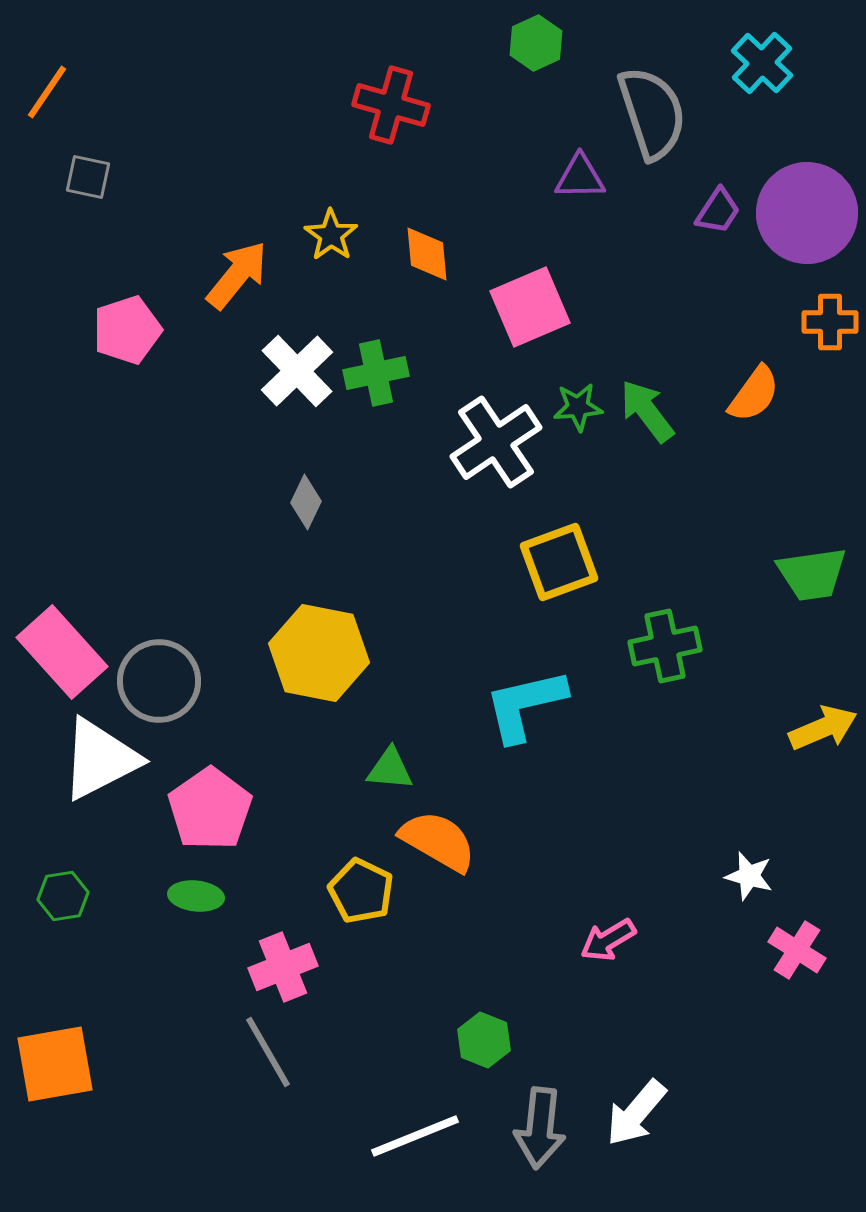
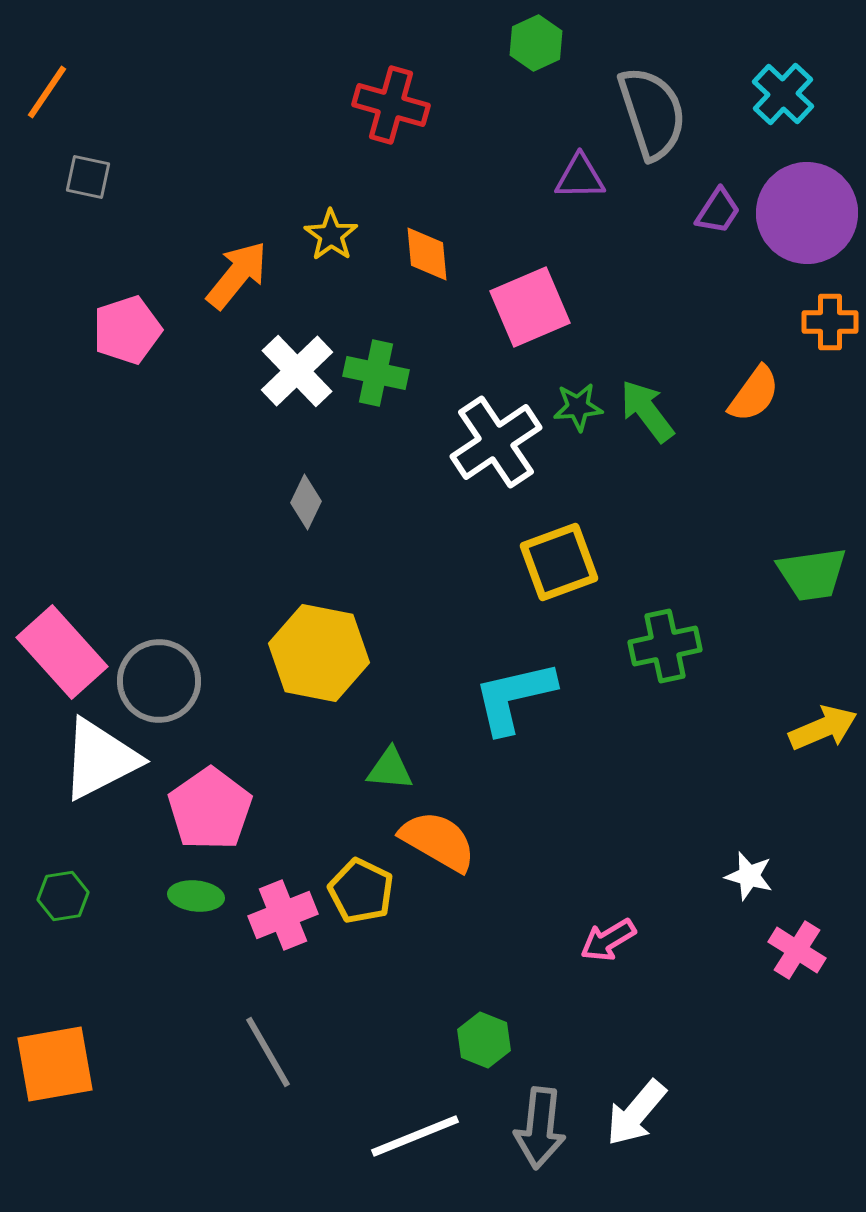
cyan cross at (762, 63): moved 21 px right, 31 px down
green cross at (376, 373): rotated 24 degrees clockwise
cyan L-shape at (525, 705): moved 11 px left, 8 px up
pink cross at (283, 967): moved 52 px up
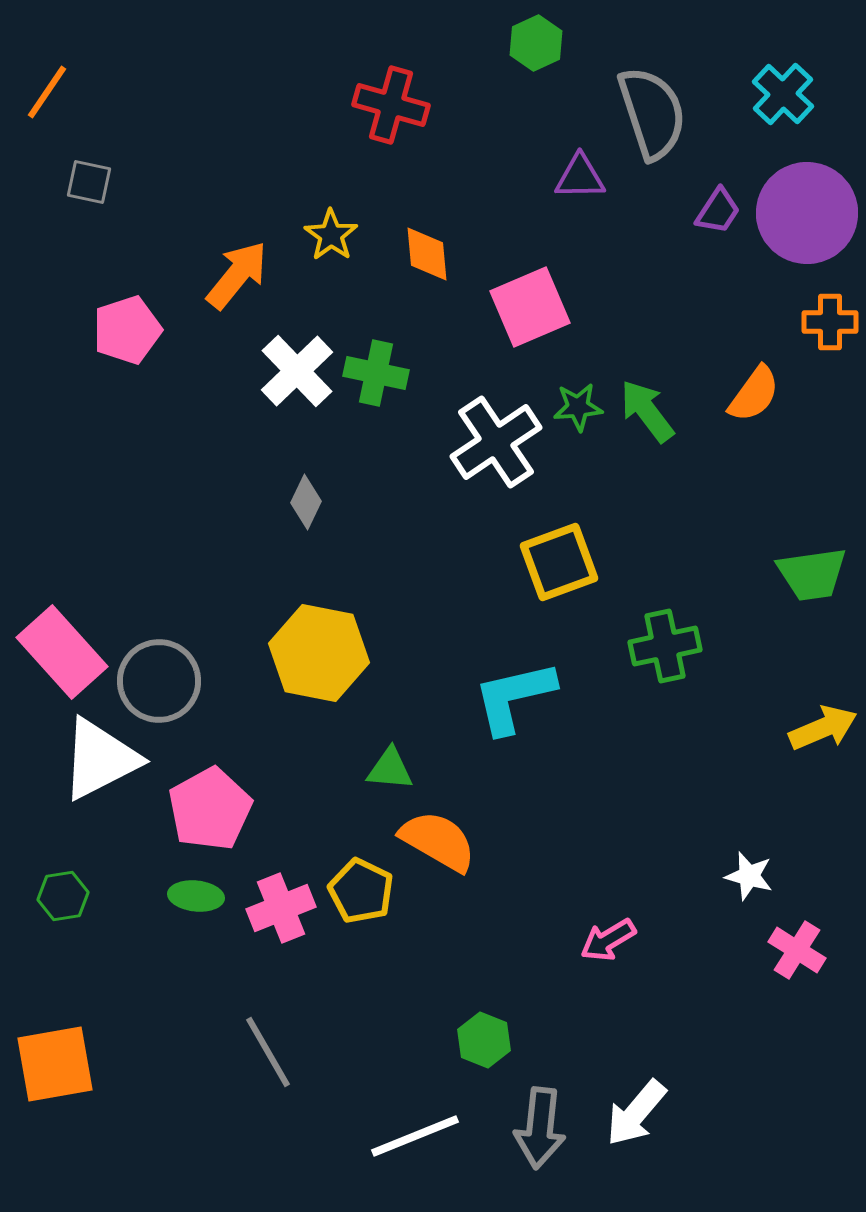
gray square at (88, 177): moved 1 px right, 5 px down
pink pentagon at (210, 809): rotated 6 degrees clockwise
pink cross at (283, 915): moved 2 px left, 7 px up
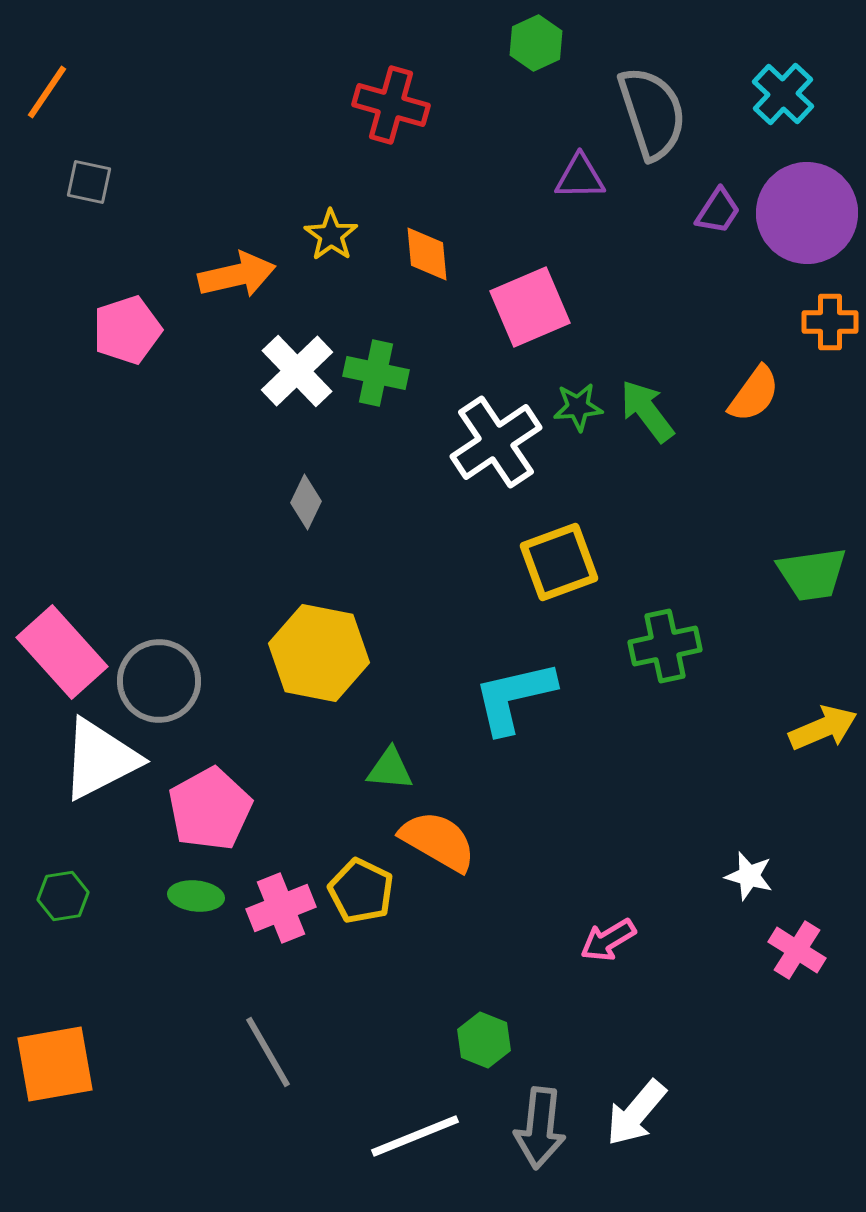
orange arrow at (237, 275): rotated 38 degrees clockwise
